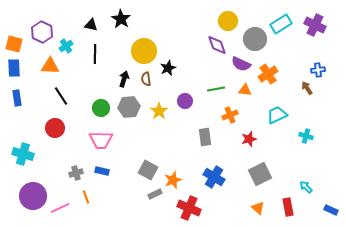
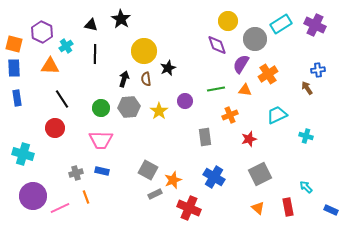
purple semicircle at (241, 64): rotated 96 degrees clockwise
black line at (61, 96): moved 1 px right, 3 px down
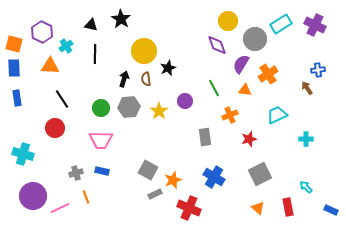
green line at (216, 89): moved 2 px left, 1 px up; rotated 72 degrees clockwise
cyan cross at (306, 136): moved 3 px down; rotated 16 degrees counterclockwise
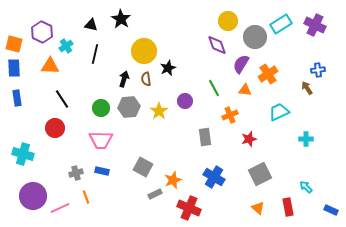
gray circle at (255, 39): moved 2 px up
black line at (95, 54): rotated 12 degrees clockwise
cyan trapezoid at (277, 115): moved 2 px right, 3 px up
gray square at (148, 170): moved 5 px left, 3 px up
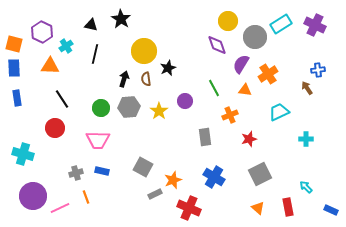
pink trapezoid at (101, 140): moved 3 px left
